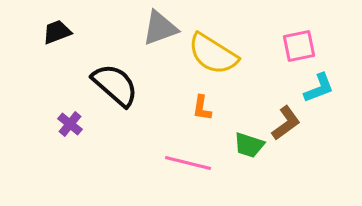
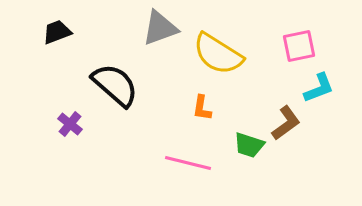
yellow semicircle: moved 5 px right
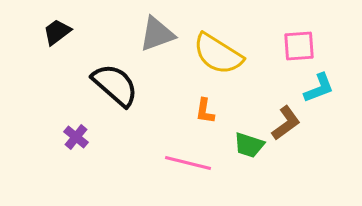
gray triangle: moved 3 px left, 6 px down
black trapezoid: rotated 16 degrees counterclockwise
pink square: rotated 8 degrees clockwise
orange L-shape: moved 3 px right, 3 px down
purple cross: moved 6 px right, 13 px down
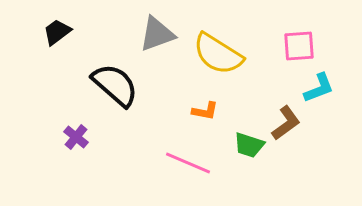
orange L-shape: rotated 88 degrees counterclockwise
pink line: rotated 9 degrees clockwise
